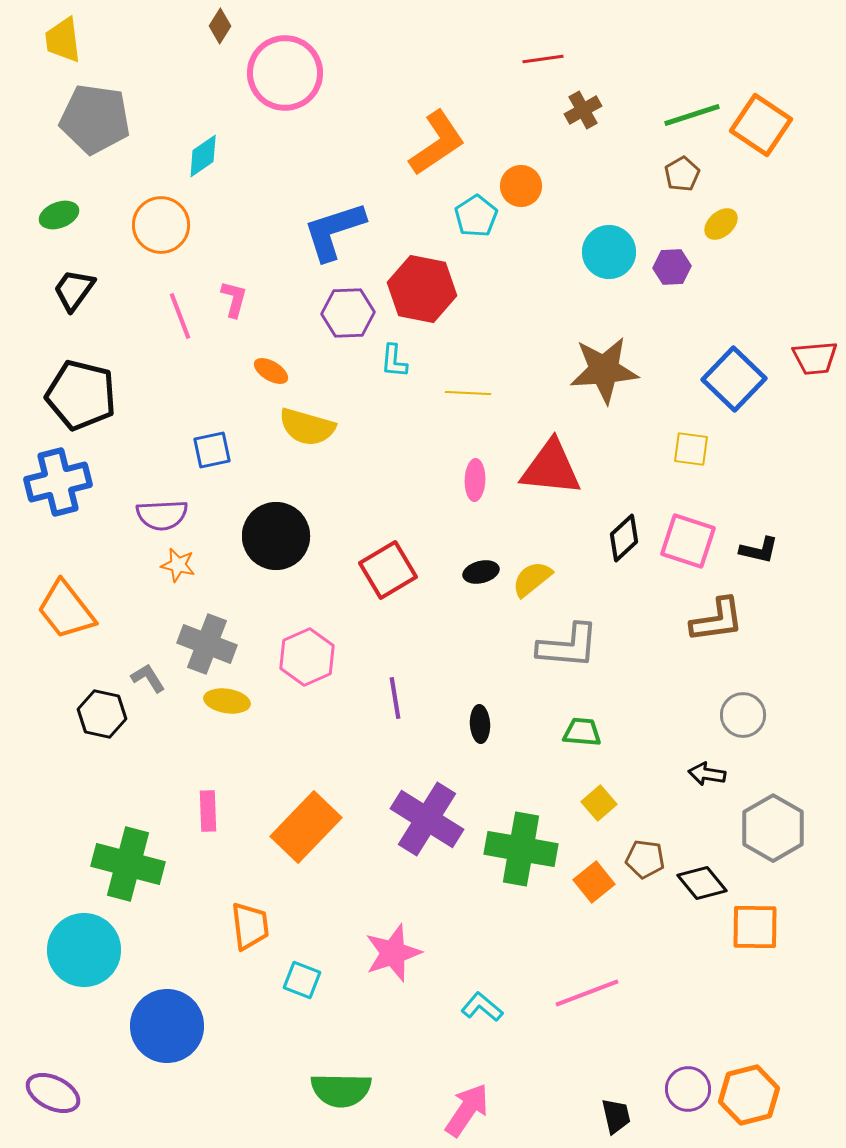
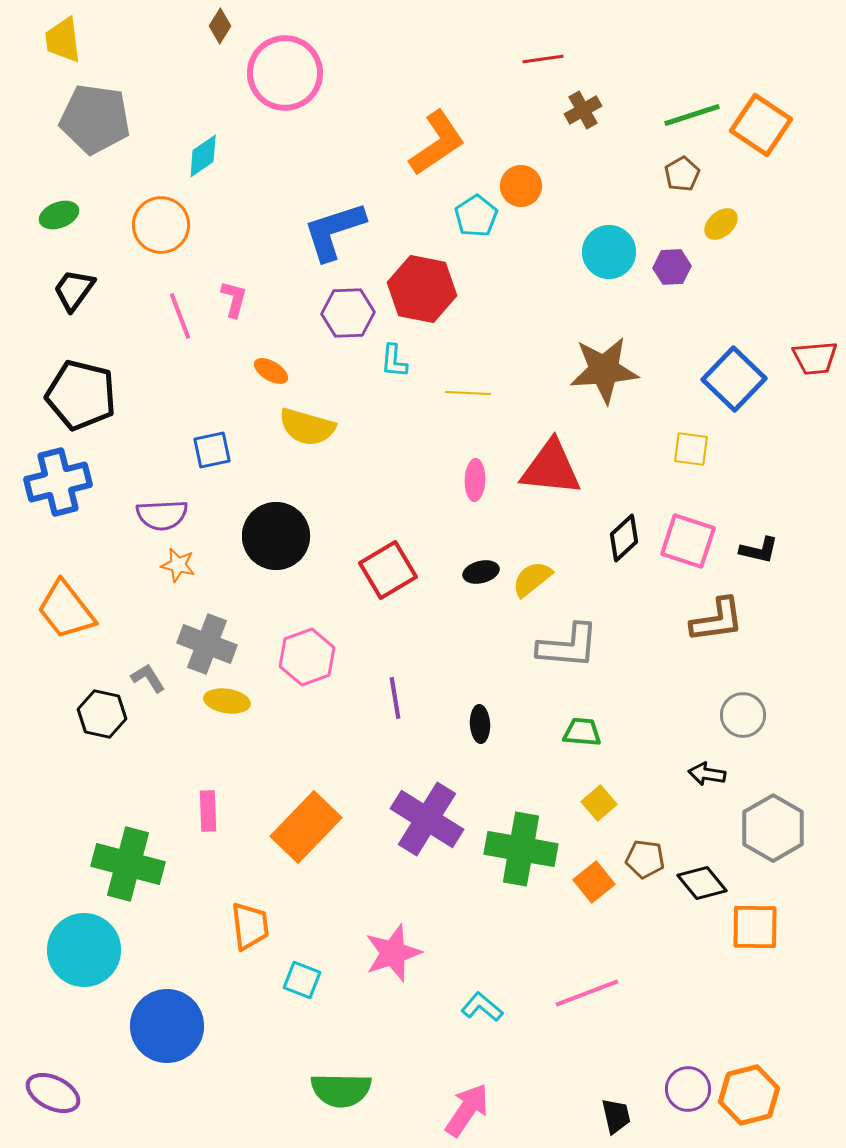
pink hexagon at (307, 657): rotated 4 degrees clockwise
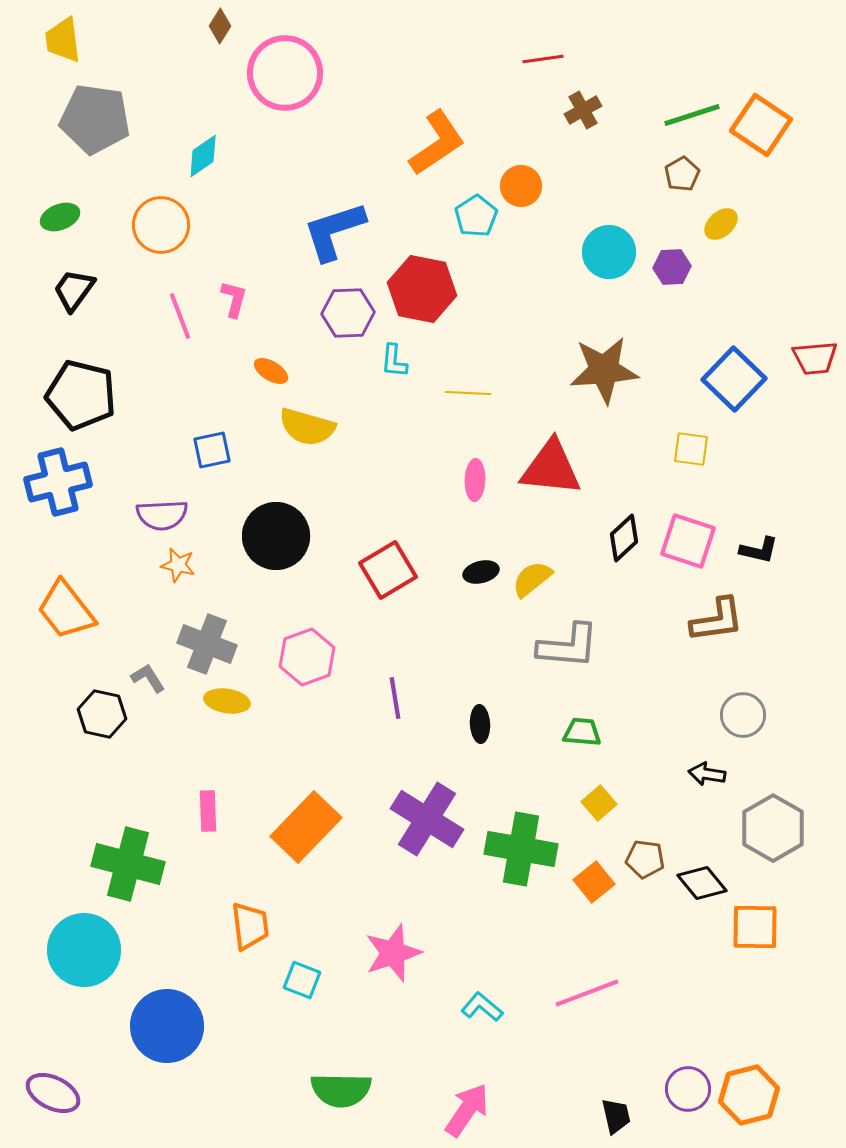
green ellipse at (59, 215): moved 1 px right, 2 px down
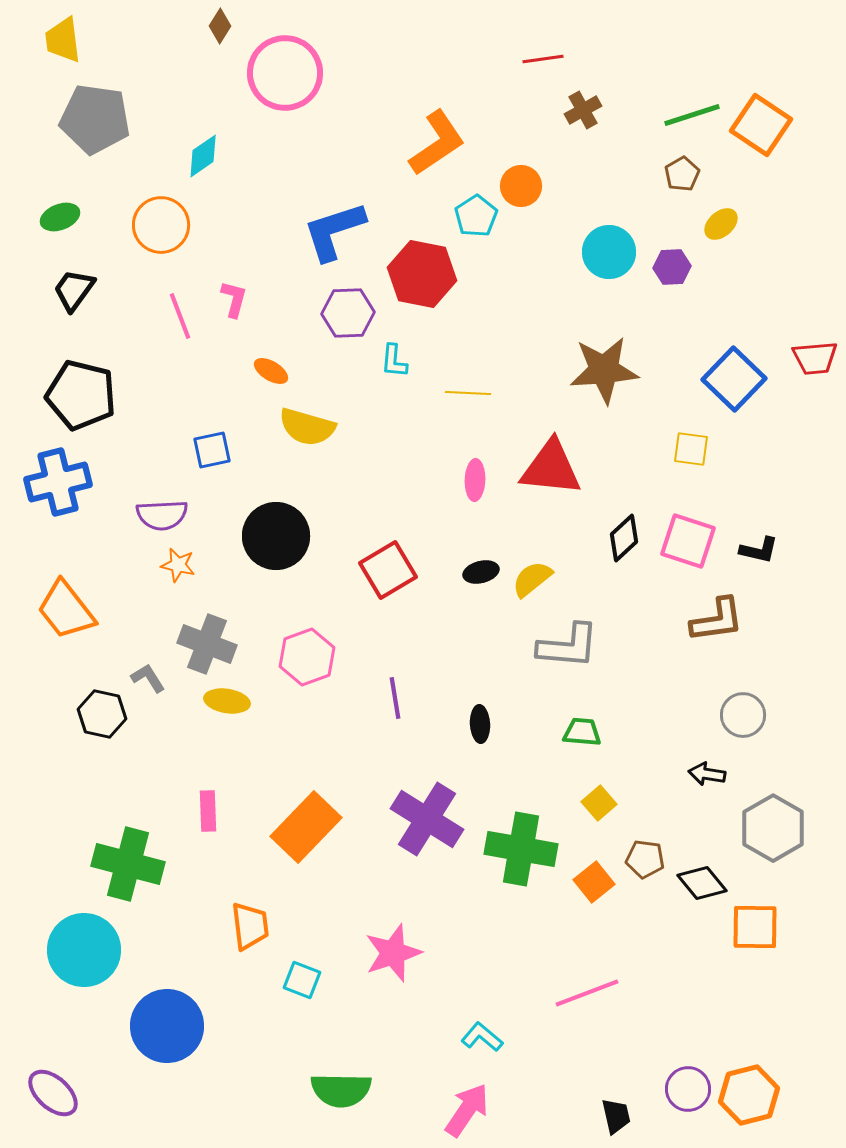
red hexagon at (422, 289): moved 15 px up
cyan L-shape at (482, 1007): moved 30 px down
purple ellipse at (53, 1093): rotated 16 degrees clockwise
